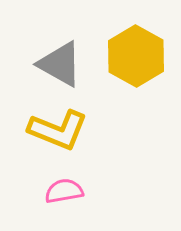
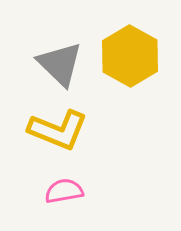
yellow hexagon: moved 6 px left
gray triangle: rotated 15 degrees clockwise
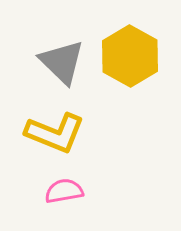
gray triangle: moved 2 px right, 2 px up
yellow L-shape: moved 3 px left, 3 px down
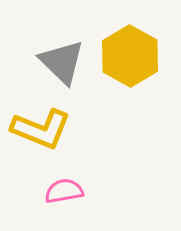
yellow L-shape: moved 14 px left, 4 px up
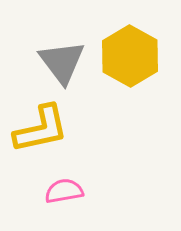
gray triangle: rotated 9 degrees clockwise
yellow L-shape: rotated 34 degrees counterclockwise
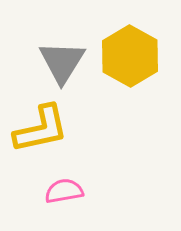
gray triangle: rotated 9 degrees clockwise
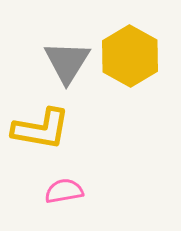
gray triangle: moved 5 px right
yellow L-shape: rotated 22 degrees clockwise
